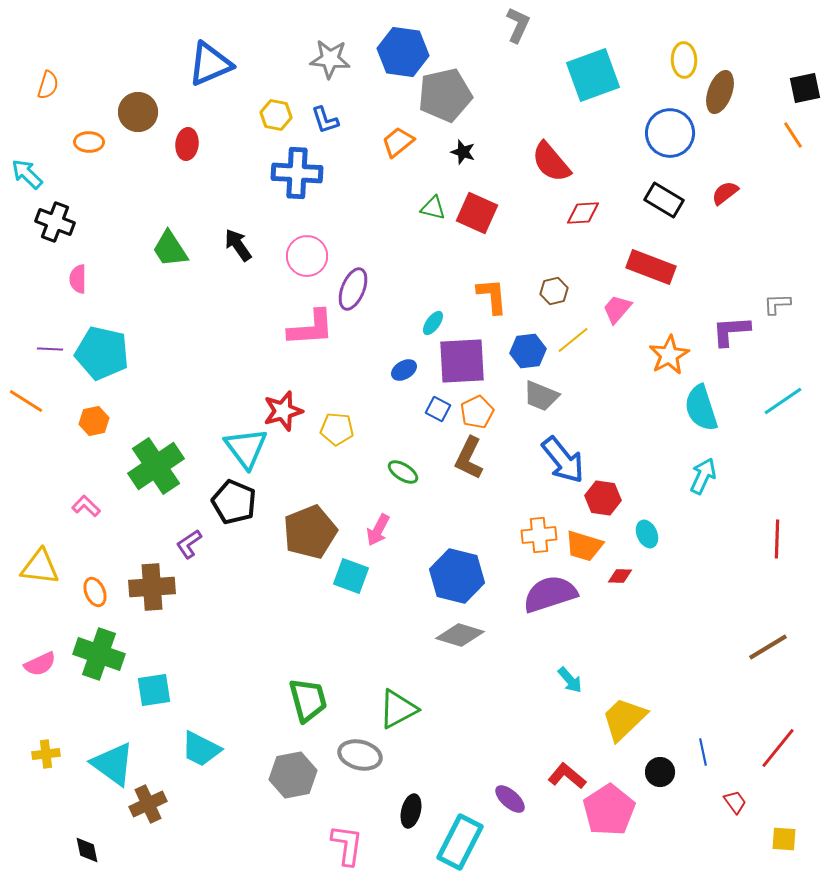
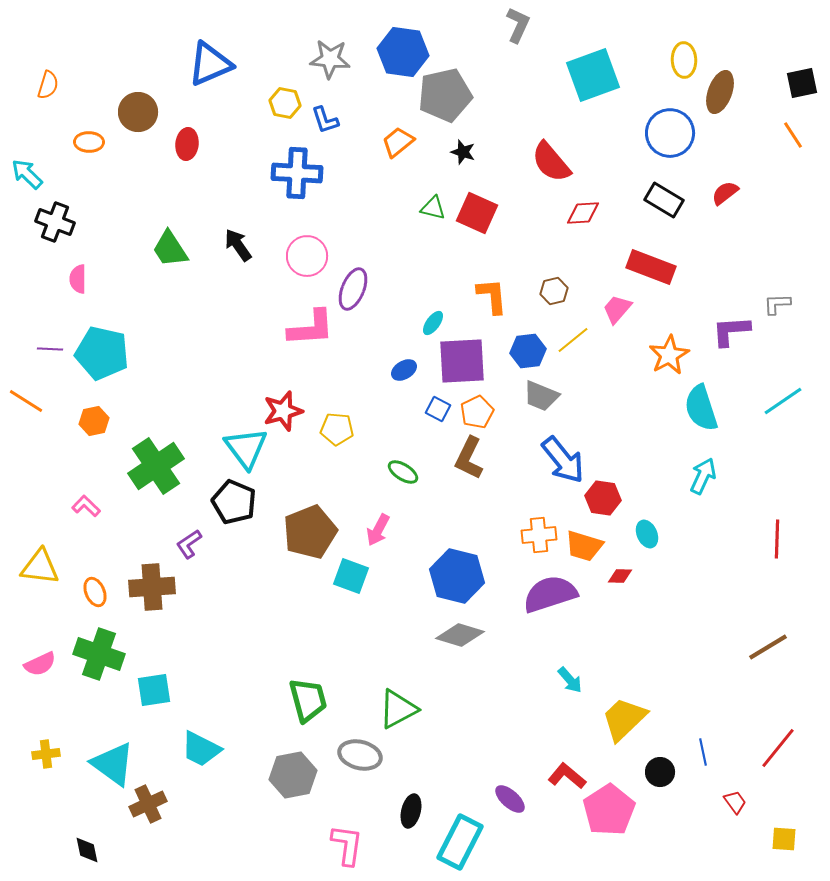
black square at (805, 88): moved 3 px left, 5 px up
yellow hexagon at (276, 115): moved 9 px right, 12 px up
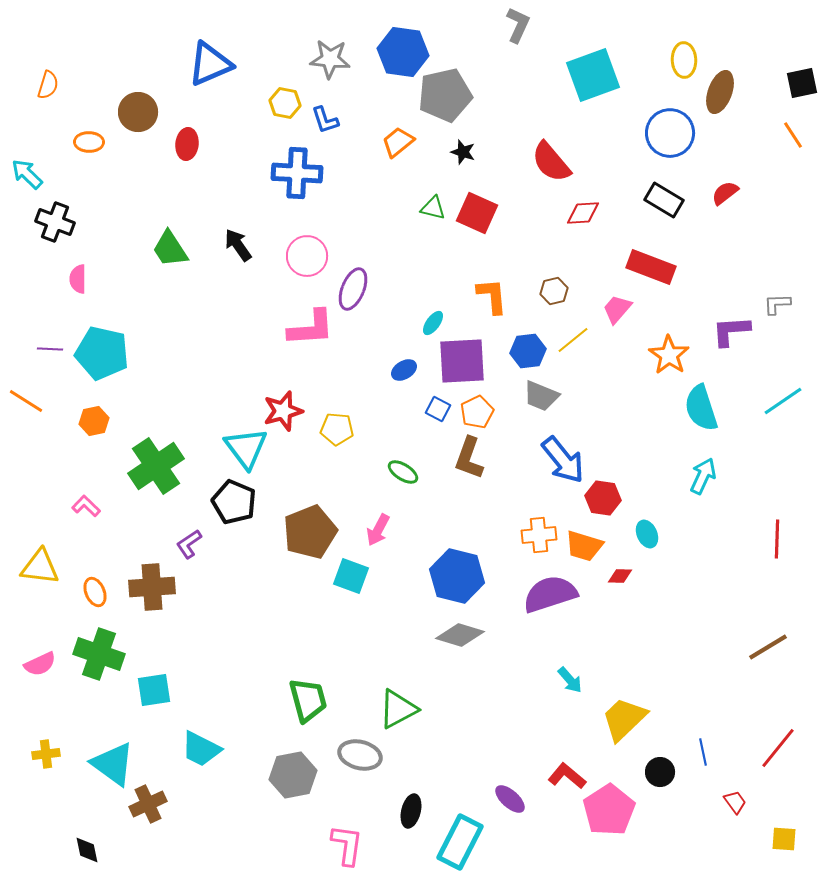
orange star at (669, 355): rotated 9 degrees counterclockwise
brown L-shape at (469, 458): rotated 6 degrees counterclockwise
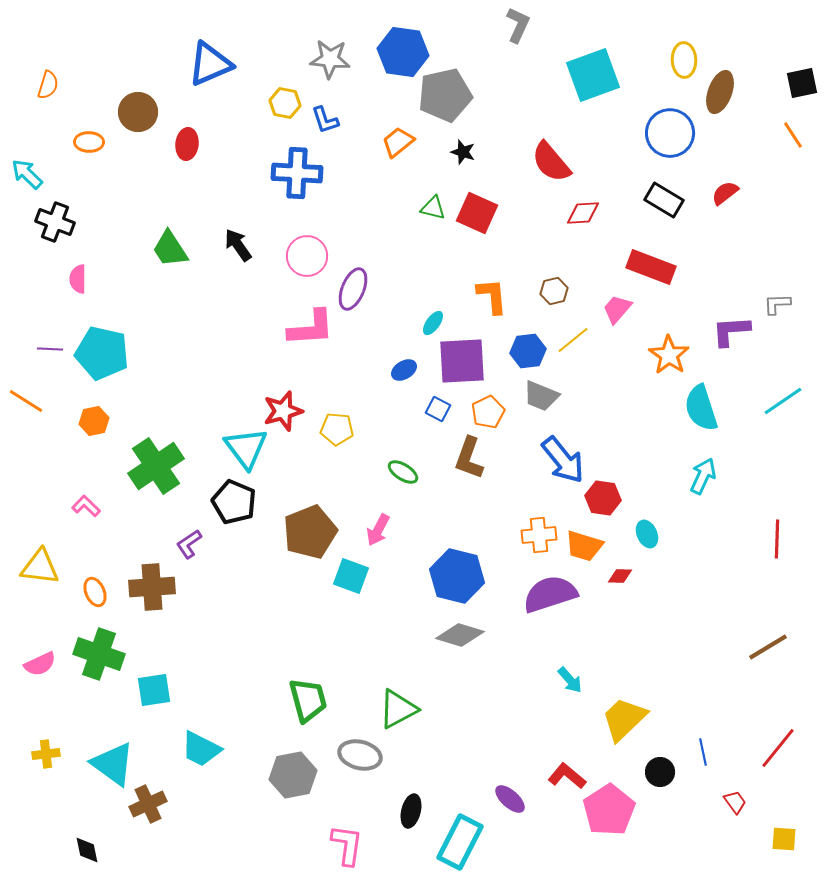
orange pentagon at (477, 412): moved 11 px right
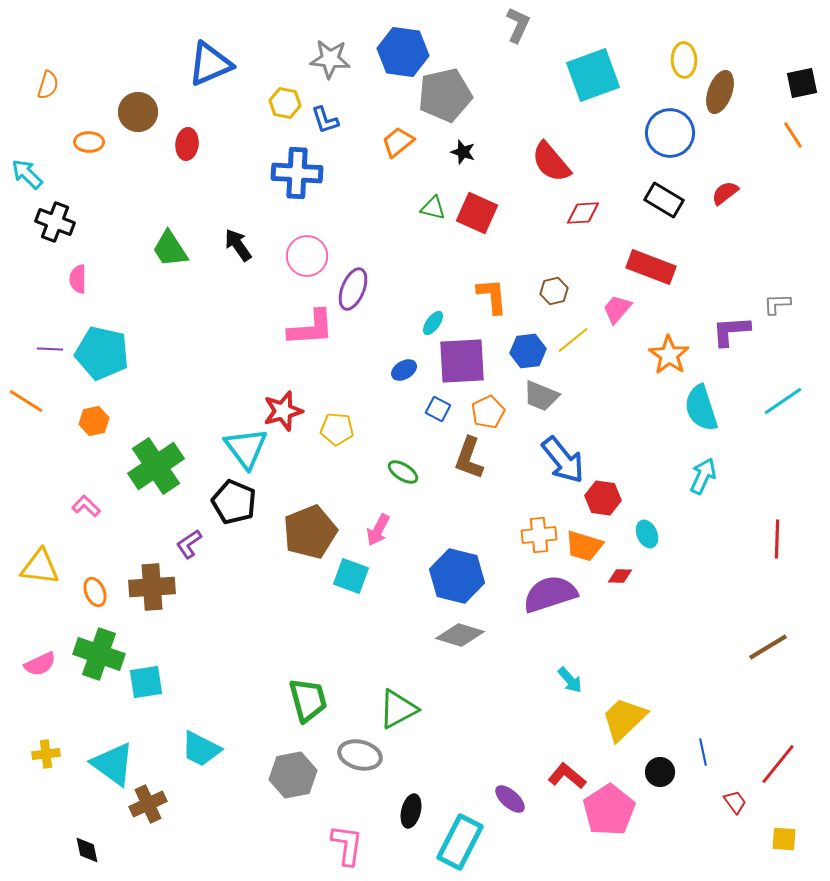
cyan square at (154, 690): moved 8 px left, 8 px up
red line at (778, 748): moved 16 px down
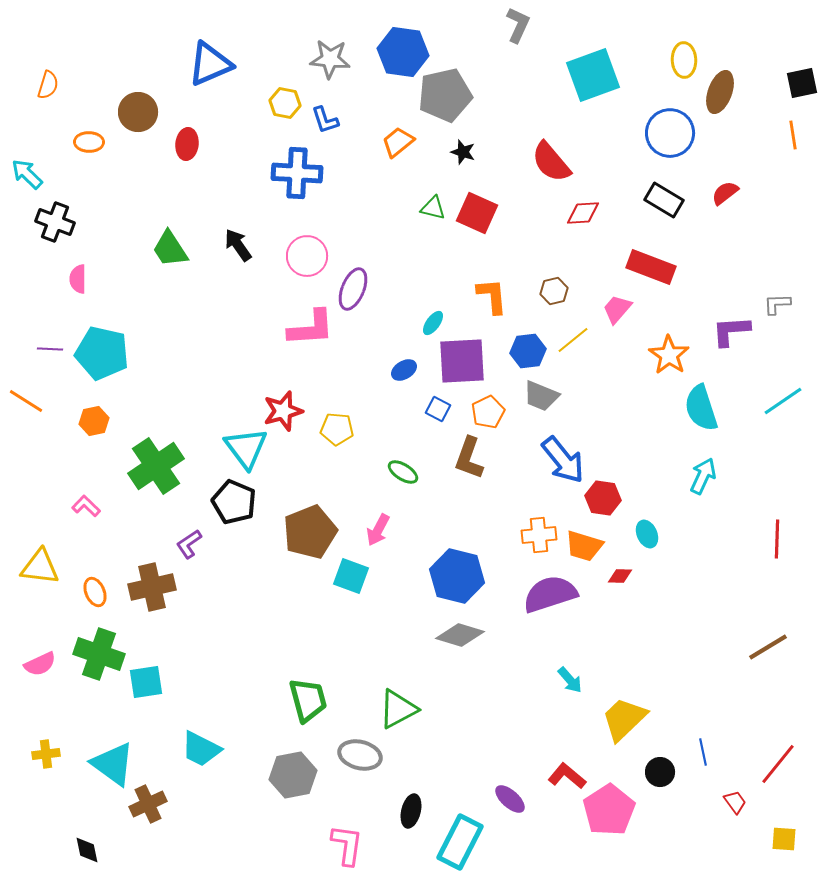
orange line at (793, 135): rotated 24 degrees clockwise
brown cross at (152, 587): rotated 9 degrees counterclockwise
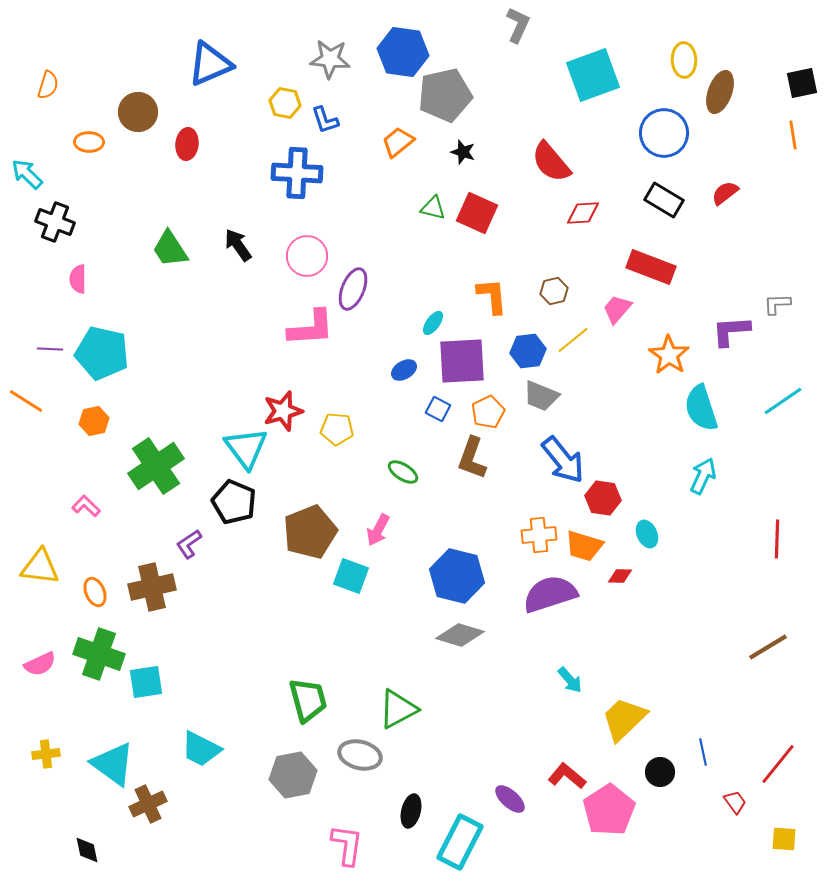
blue circle at (670, 133): moved 6 px left
brown L-shape at (469, 458): moved 3 px right
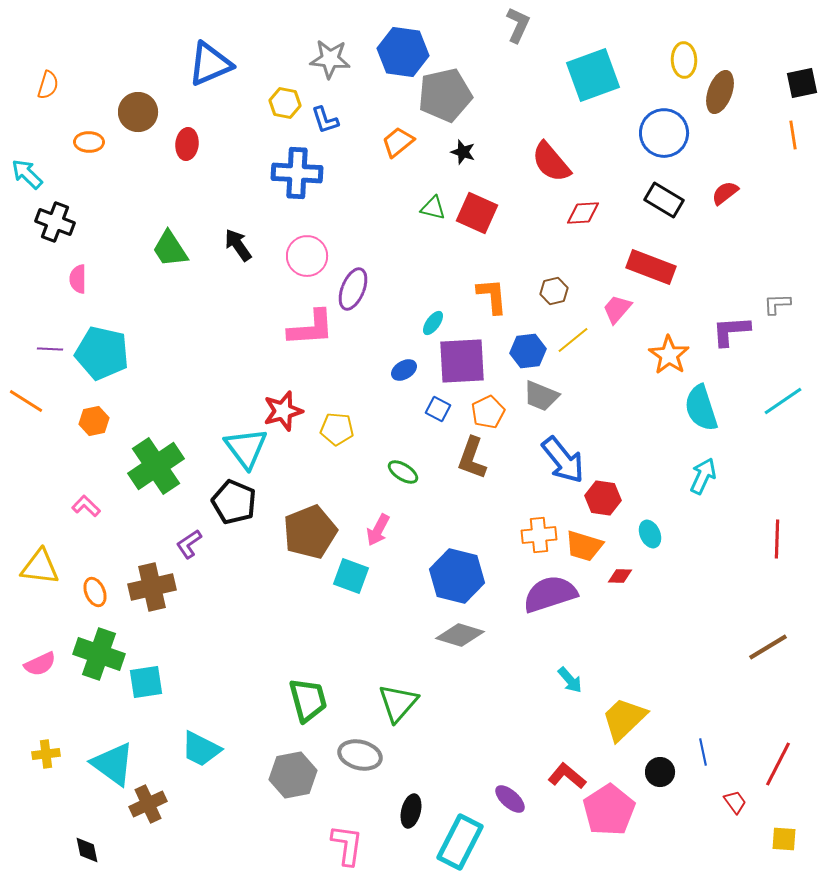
cyan ellipse at (647, 534): moved 3 px right
green triangle at (398, 709): moved 6 px up; rotated 21 degrees counterclockwise
red line at (778, 764): rotated 12 degrees counterclockwise
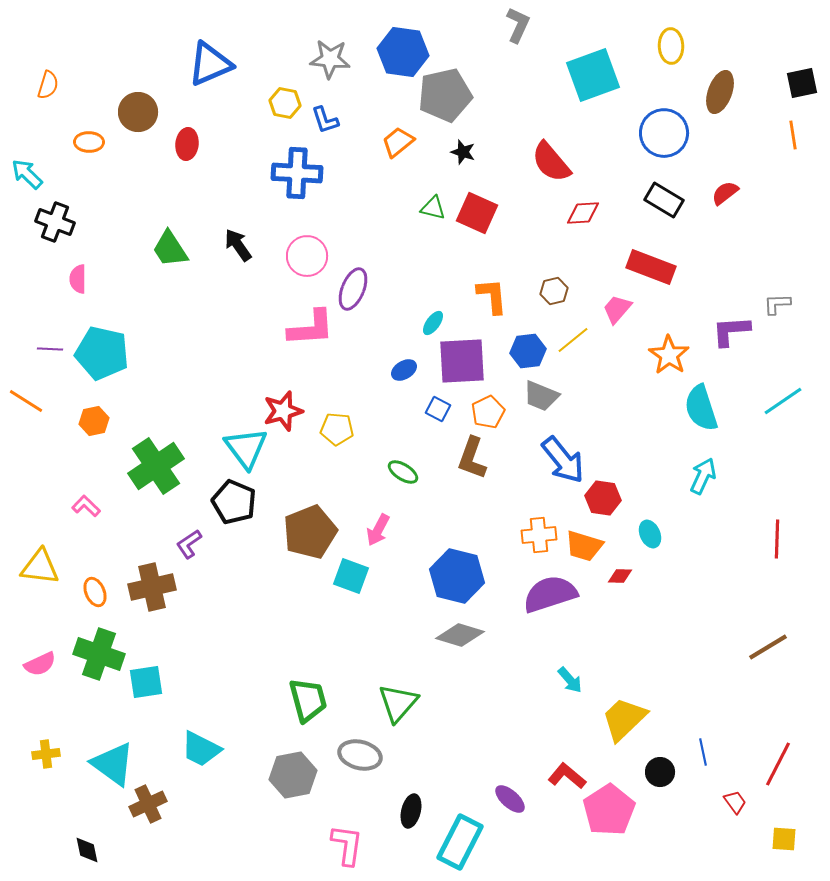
yellow ellipse at (684, 60): moved 13 px left, 14 px up
